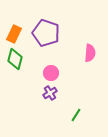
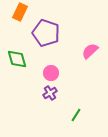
orange rectangle: moved 6 px right, 22 px up
pink semicircle: moved 2 px up; rotated 138 degrees counterclockwise
green diamond: moved 2 px right; rotated 30 degrees counterclockwise
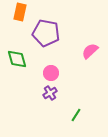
orange rectangle: rotated 12 degrees counterclockwise
purple pentagon: rotated 8 degrees counterclockwise
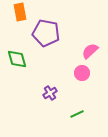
orange rectangle: rotated 24 degrees counterclockwise
pink circle: moved 31 px right
green line: moved 1 px right, 1 px up; rotated 32 degrees clockwise
